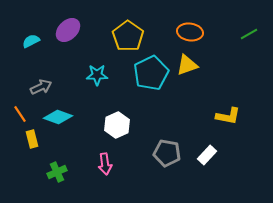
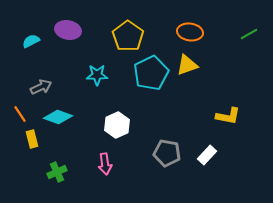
purple ellipse: rotated 55 degrees clockwise
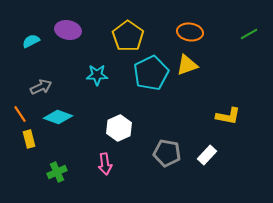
white hexagon: moved 2 px right, 3 px down
yellow rectangle: moved 3 px left
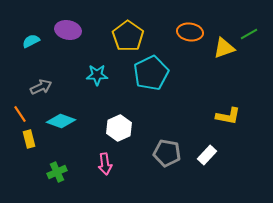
yellow triangle: moved 37 px right, 17 px up
cyan diamond: moved 3 px right, 4 px down
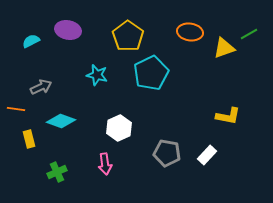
cyan star: rotated 15 degrees clockwise
orange line: moved 4 px left, 5 px up; rotated 48 degrees counterclockwise
